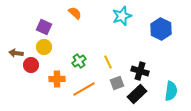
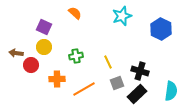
green cross: moved 3 px left, 5 px up; rotated 24 degrees clockwise
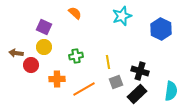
yellow line: rotated 16 degrees clockwise
gray square: moved 1 px left, 1 px up
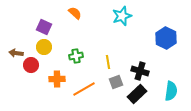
blue hexagon: moved 5 px right, 9 px down
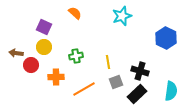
orange cross: moved 1 px left, 2 px up
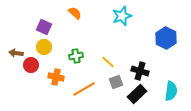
yellow line: rotated 40 degrees counterclockwise
orange cross: rotated 14 degrees clockwise
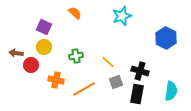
orange cross: moved 3 px down
black rectangle: rotated 36 degrees counterclockwise
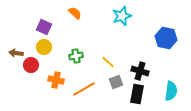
blue hexagon: rotated 15 degrees counterclockwise
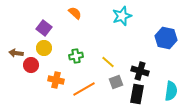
purple square: moved 1 px down; rotated 14 degrees clockwise
yellow circle: moved 1 px down
